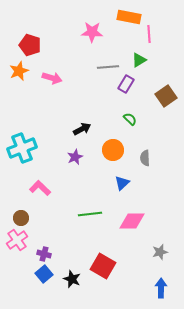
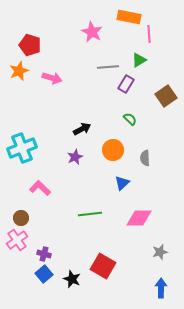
pink star: rotated 25 degrees clockwise
pink diamond: moved 7 px right, 3 px up
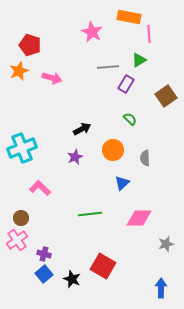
gray star: moved 6 px right, 8 px up
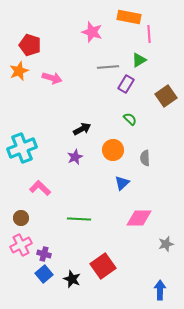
pink star: rotated 10 degrees counterclockwise
green line: moved 11 px left, 5 px down; rotated 10 degrees clockwise
pink cross: moved 4 px right, 5 px down; rotated 10 degrees clockwise
red square: rotated 25 degrees clockwise
blue arrow: moved 1 px left, 2 px down
